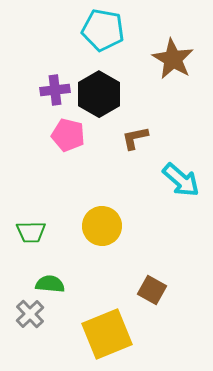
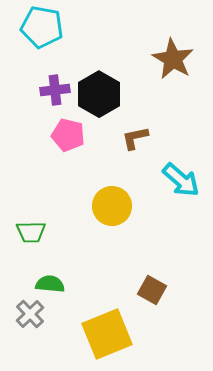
cyan pentagon: moved 61 px left, 3 px up
yellow circle: moved 10 px right, 20 px up
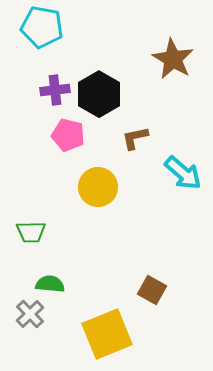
cyan arrow: moved 2 px right, 7 px up
yellow circle: moved 14 px left, 19 px up
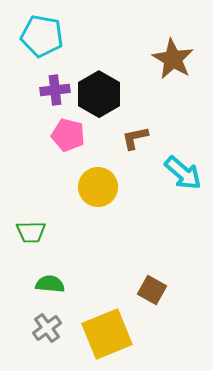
cyan pentagon: moved 9 px down
gray cross: moved 17 px right, 14 px down; rotated 8 degrees clockwise
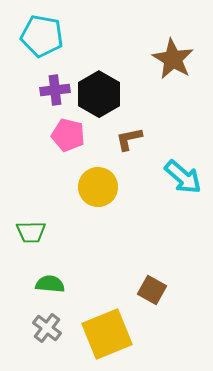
brown L-shape: moved 6 px left, 1 px down
cyan arrow: moved 4 px down
gray cross: rotated 16 degrees counterclockwise
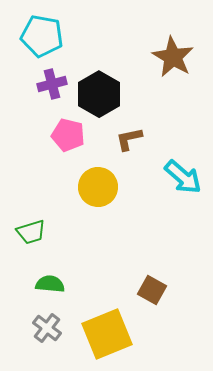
brown star: moved 2 px up
purple cross: moved 3 px left, 6 px up; rotated 8 degrees counterclockwise
green trapezoid: rotated 16 degrees counterclockwise
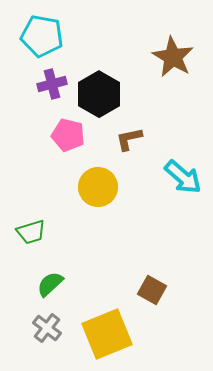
green semicircle: rotated 48 degrees counterclockwise
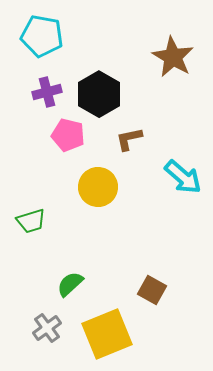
purple cross: moved 5 px left, 8 px down
green trapezoid: moved 11 px up
green semicircle: moved 20 px right
gray cross: rotated 16 degrees clockwise
